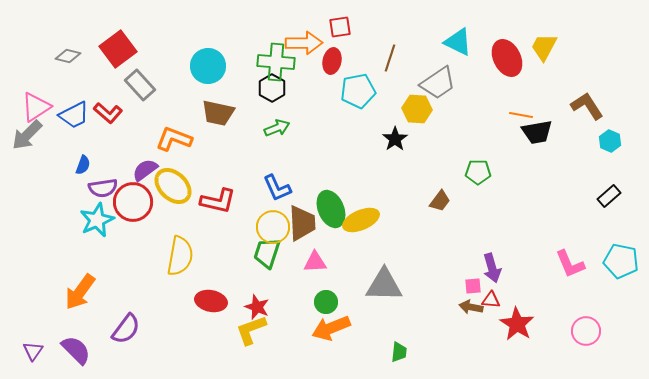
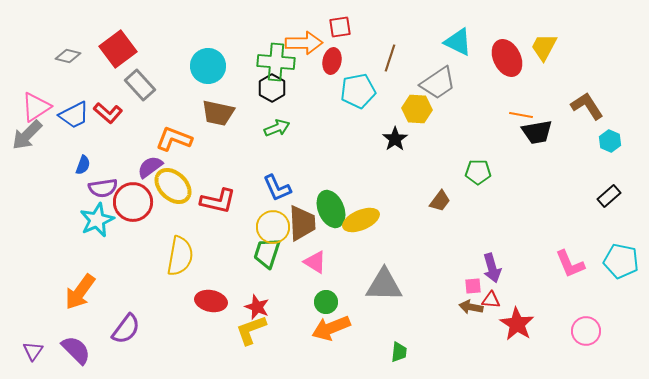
purple semicircle at (145, 170): moved 5 px right, 3 px up
pink triangle at (315, 262): rotated 35 degrees clockwise
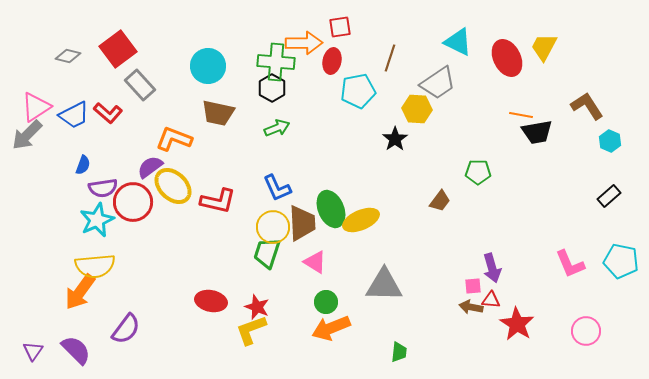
yellow semicircle at (180, 256): moved 85 px left, 10 px down; rotated 75 degrees clockwise
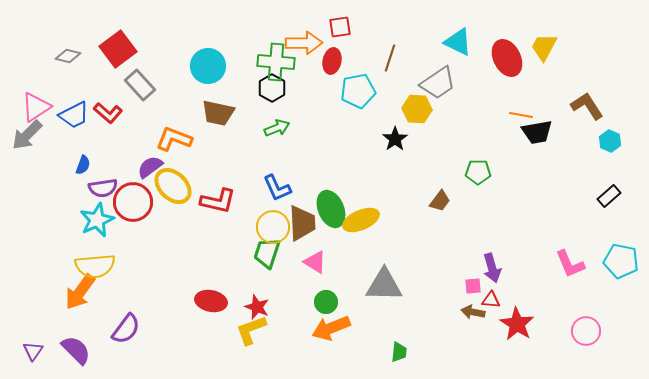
brown arrow at (471, 307): moved 2 px right, 5 px down
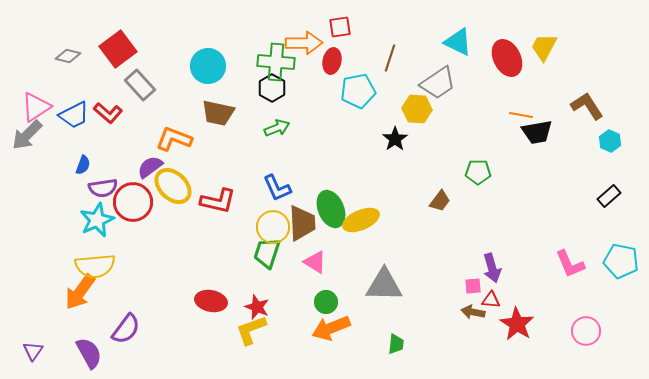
purple semicircle at (76, 350): moved 13 px right, 3 px down; rotated 16 degrees clockwise
green trapezoid at (399, 352): moved 3 px left, 8 px up
